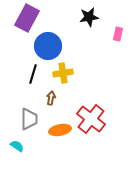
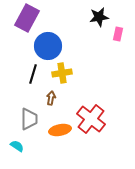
black star: moved 10 px right
yellow cross: moved 1 px left
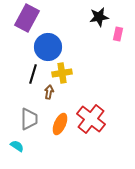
blue circle: moved 1 px down
brown arrow: moved 2 px left, 6 px up
orange ellipse: moved 6 px up; rotated 55 degrees counterclockwise
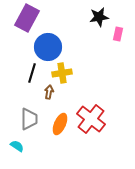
black line: moved 1 px left, 1 px up
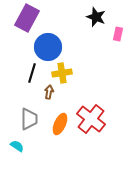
black star: moved 3 px left; rotated 30 degrees clockwise
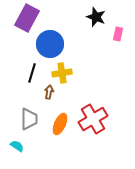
blue circle: moved 2 px right, 3 px up
red cross: moved 2 px right; rotated 20 degrees clockwise
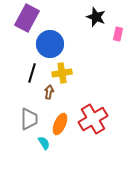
cyan semicircle: moved 27 px right, 3 px up; rotated 24 degrees clockwise
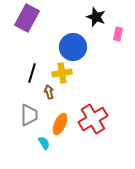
blue circle: moved 23 px right, 3 px down
brown arrow: rotated 24 degrees counterclockwise
gray trapezoid: moved 4 px up
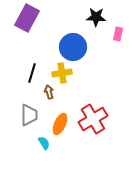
black star: rotated 18 degrees counterclockwise
